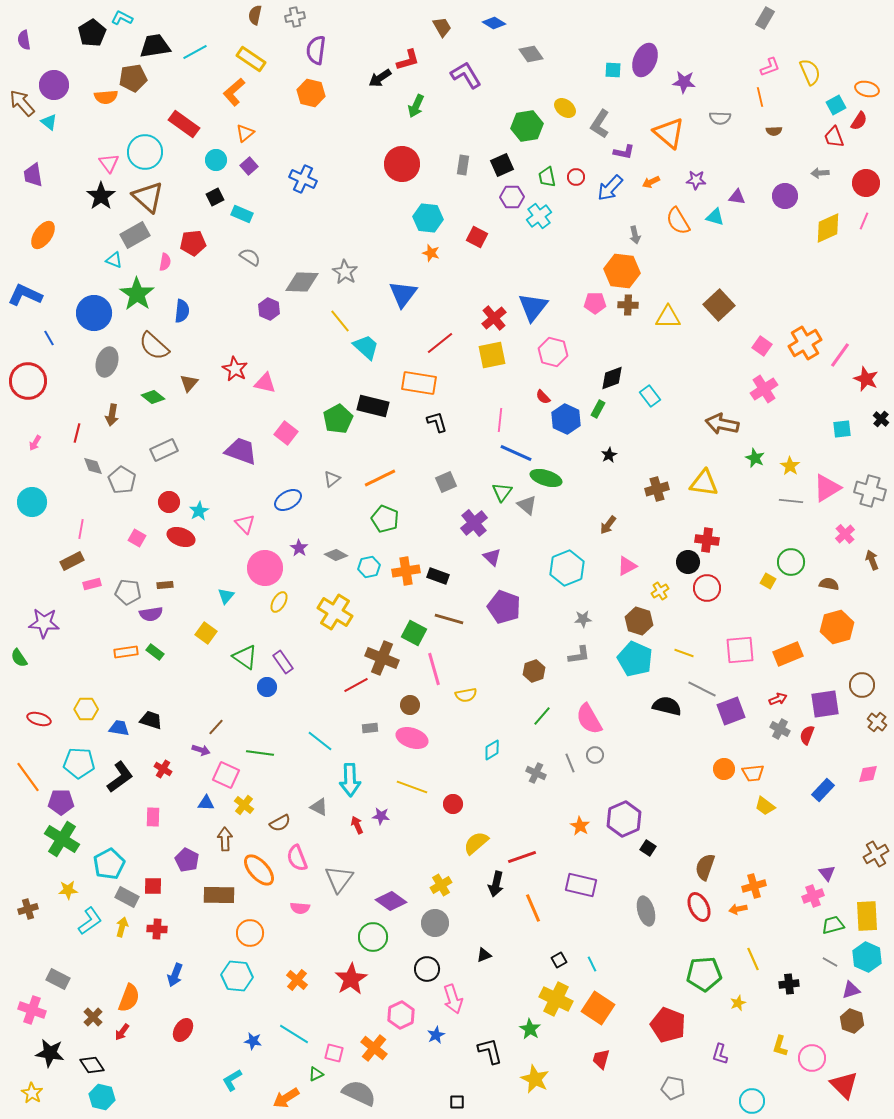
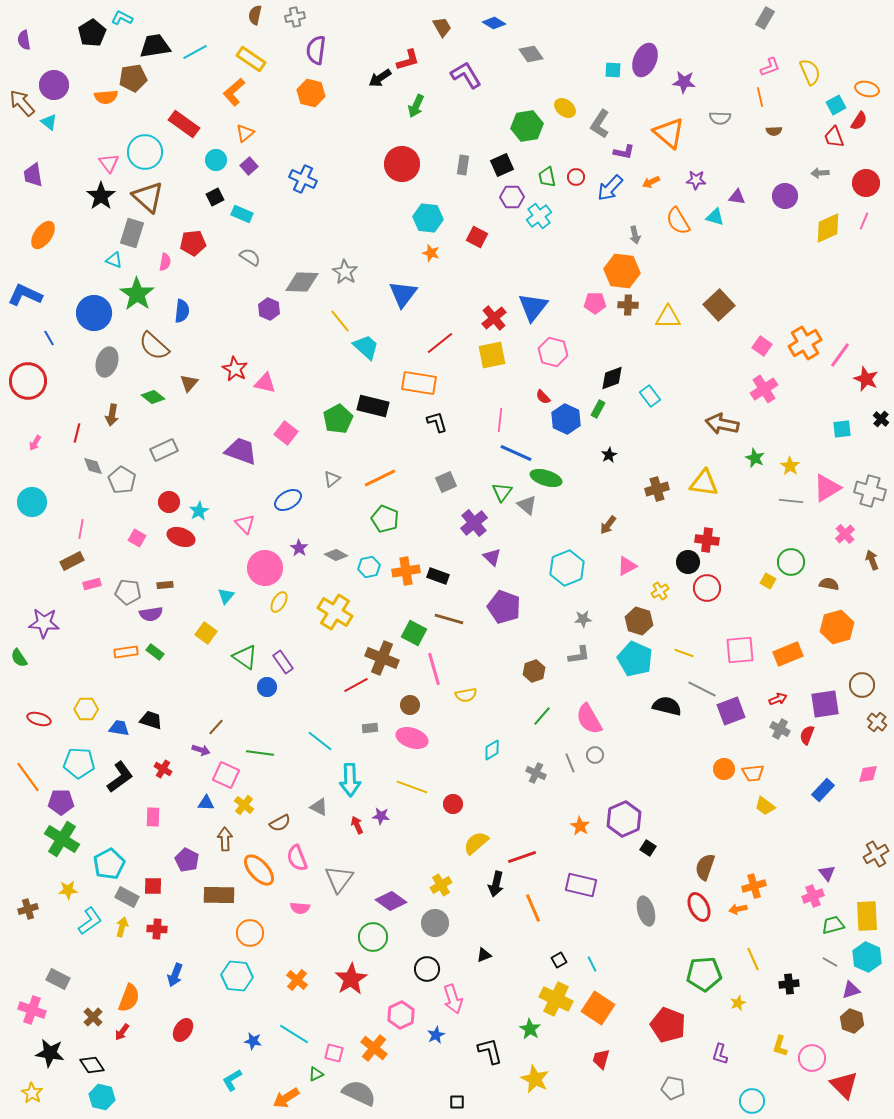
gray rectangle at (135, 235): moved 3 px left, 2 px up; rotated 44 degrees counterclockwise
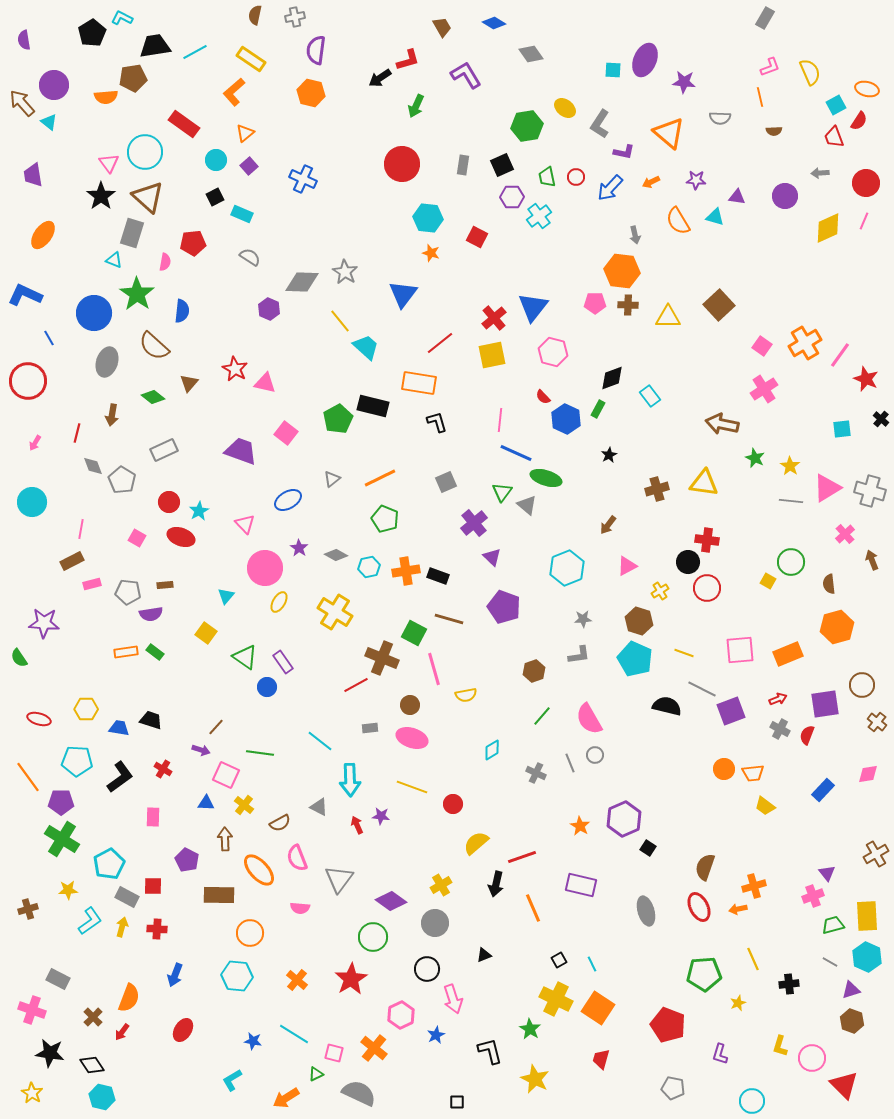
brown semicircle at (829, 584): rotated 108 degrees counterclockwise
cyan pentagon at (79, 763): moved 2 px left, 2 px up
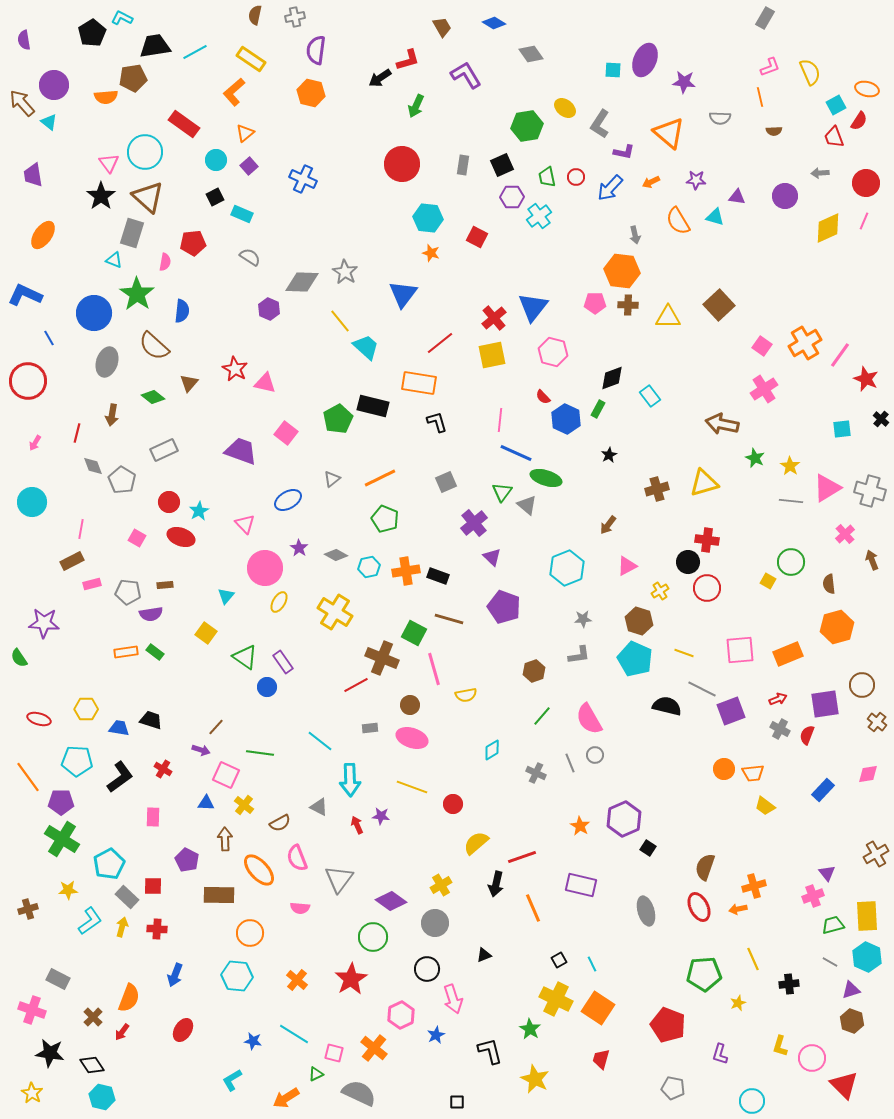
yellow triangle at (704, 483): rotated 24 degrees counterclockwise
gray rectangle at (127, 897): rotated 15 degrees clockwise
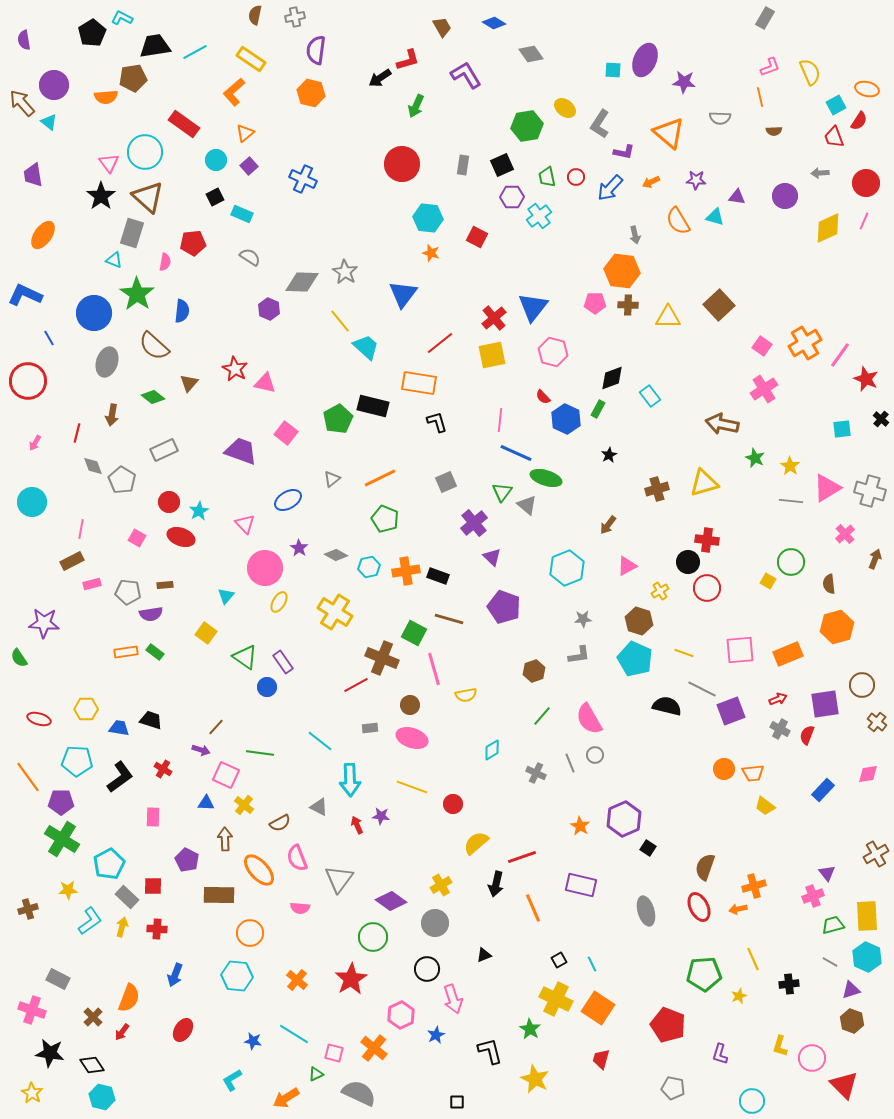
brown arrow at (872, 560): moved 3 px right, 1 px up; rotated 42 degrees clockwise
yellow star at (738, 1003): moved 1 px right, 7 px up
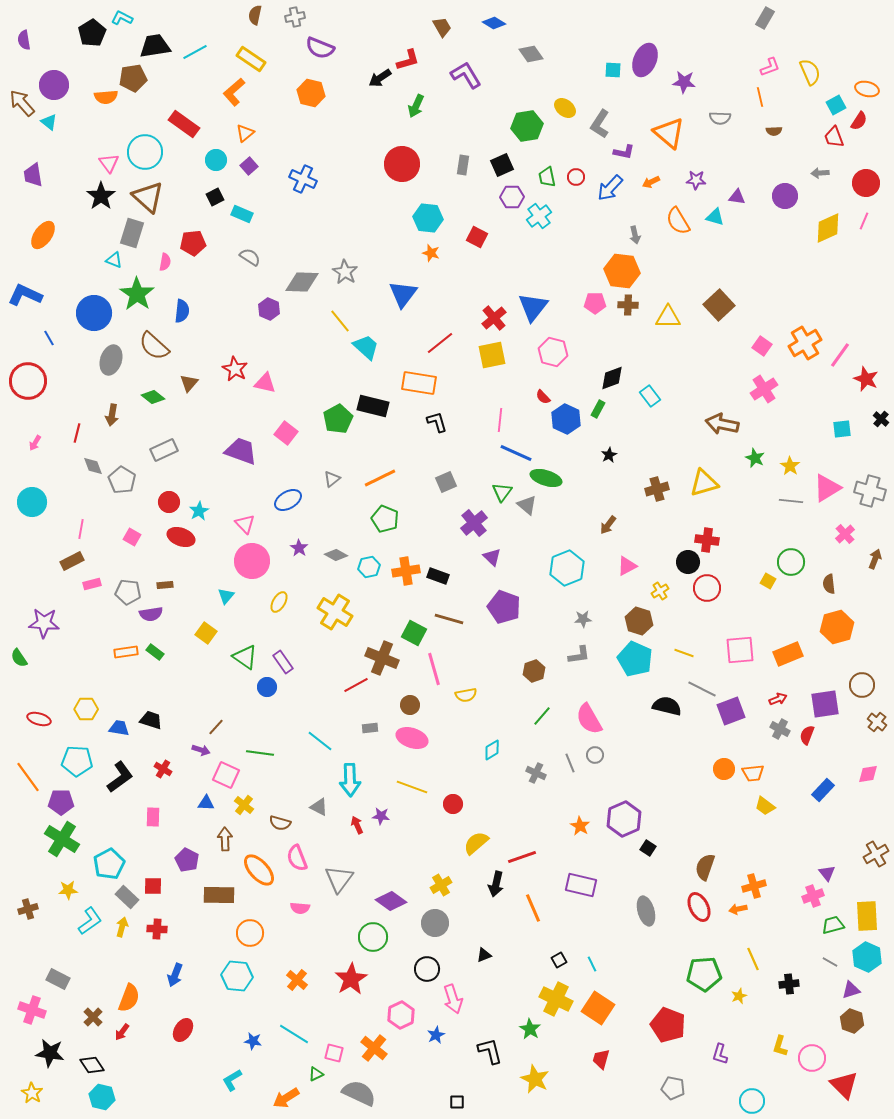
purple semicircle at (316, 50): moved 4 px right, 2 px up; rotated 76 degrees counterclockwise
gray ellipse at (107, 362): moved 4 px right, 2 px up
pink square at (137, 538): moved 5 px left, 1 px up
pink circle at (265, 568): moved 13 px left, 7 px up
brown semicircle at (280, 823): rotated 45 degrees clockwise
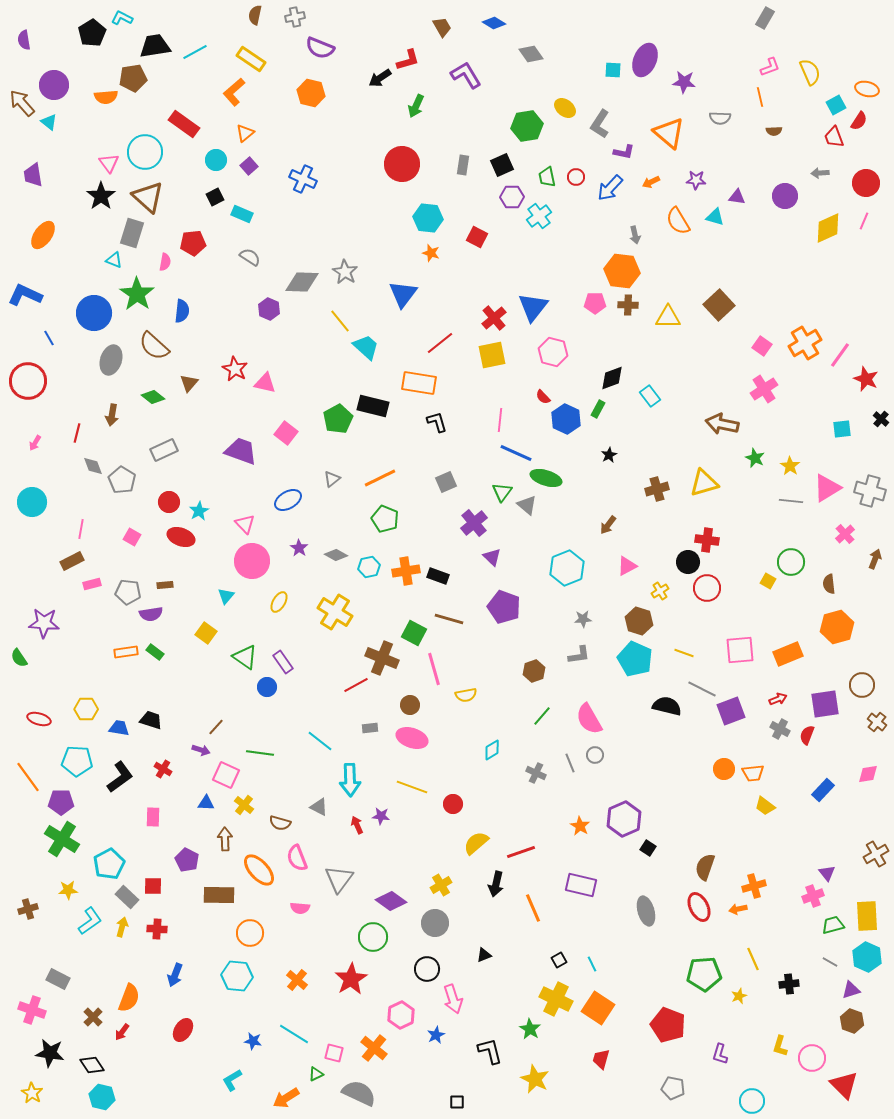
red line at (522, 857): moved 1 px left, 5 px up
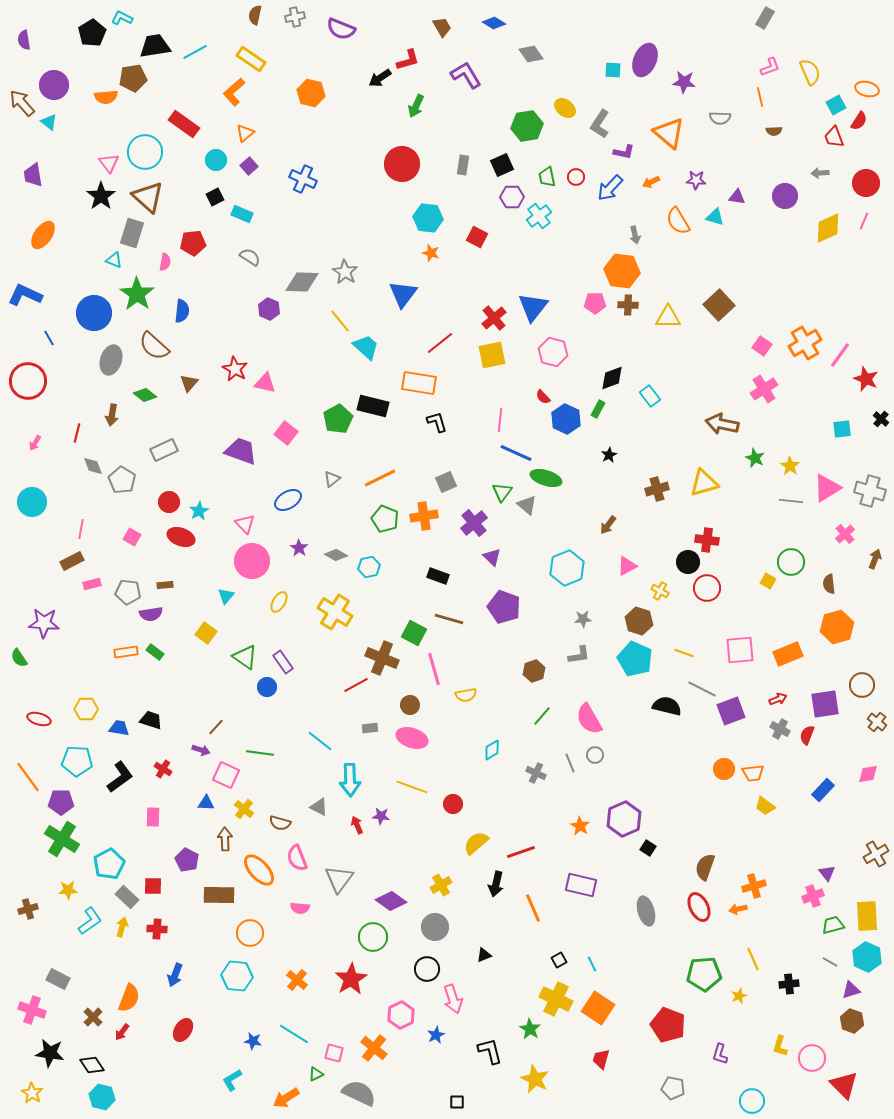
purple semicircle at (320, 48): moved 21 px right, 19 px up
green diamond at (153, 397): moved 8 px left, 2 px up
orange cross at (406, 571): moved 18 px right, 55 px up
yellow cross at (660, 591): rotated 30 degrees counterclockwise
yellow cross at (244, 805): moved 4 px down
gray circle at (435, 923): moved 4 px down
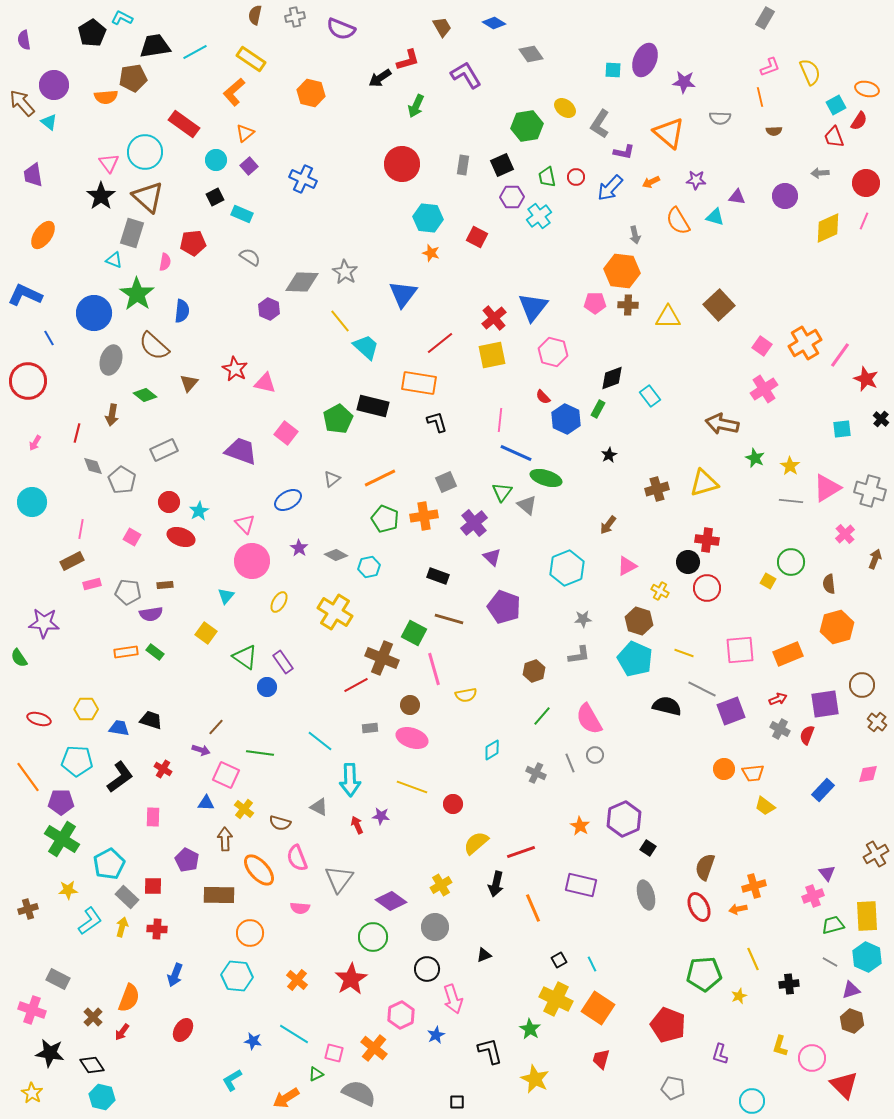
gray ellipse at (646, 911): moved 16 px up
